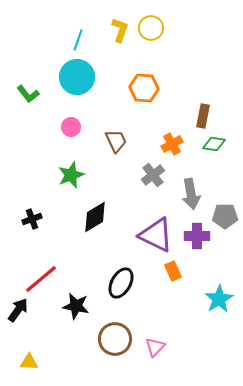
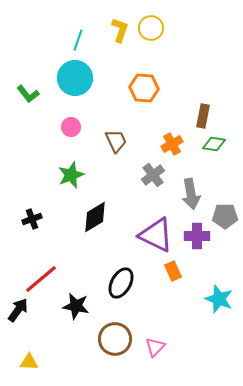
cyan circle: moved 2 px left, 1 px down
cyan star: rotated 20 degrees counterclockwise
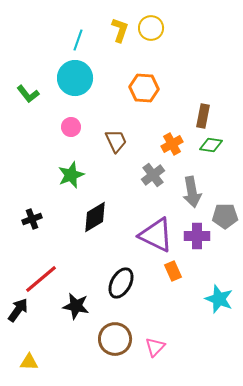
green diamond: moved 3 px left, 1 px down
gray arrow: moved 1 px right, 2 px up
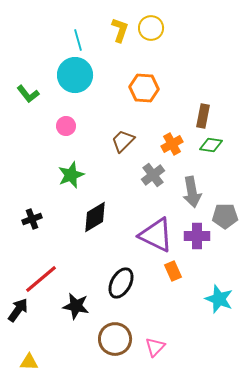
cyan line: rotated 35 degrees counterclockwise
cyan circle: moved 3 px up
pink circle: moved 5 px left, 1 px up
brown trapezoid: moved 7 px right; rotated 110 degrees counterclockwise
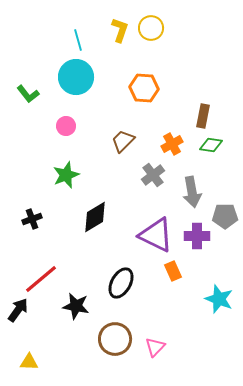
cyan circle: moved 1 px right, 2 px down
green star: moved 5 px left
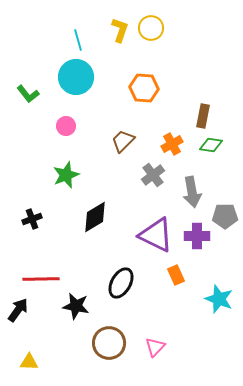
orange rectangle: moved 3 px right, 4 px down
red line: rotated 39 degrees clockwise
brown circle: moved 6 px left, 4 px down
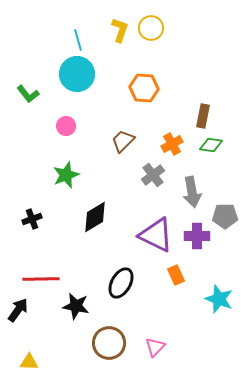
cyan circle: moved 1 px right, 3 px up
